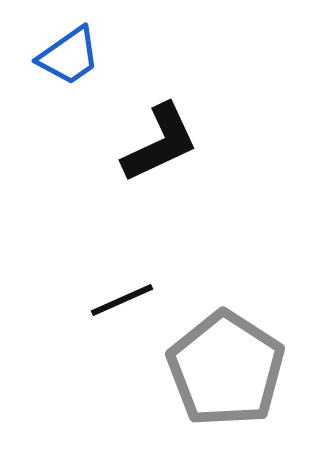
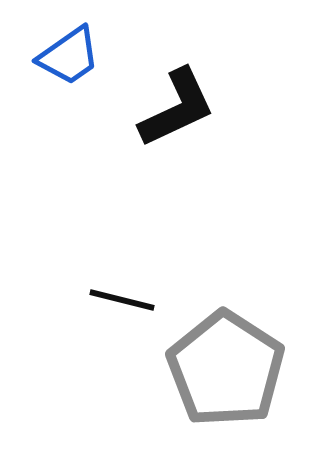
black L-shape: moved 17 px right, 35 px up
black line: rotated 38 degrees clockwise
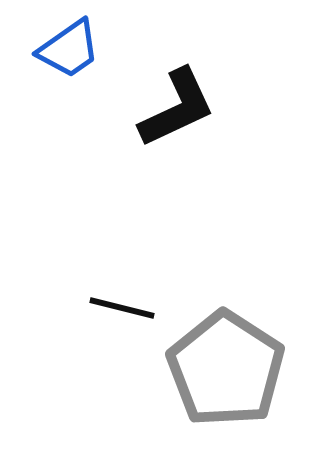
blue trapezoid: moved 7 px up
black line: moved 8 px down
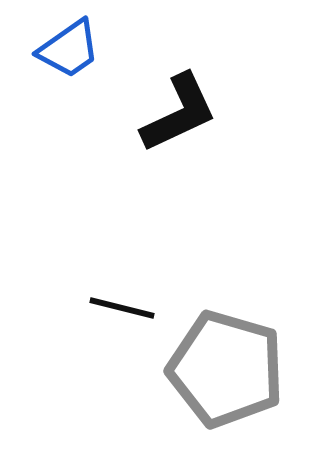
black L-shape: moved 2 px right, 5 px down
gray pentagon: rotated 17 degrees counterclockwise
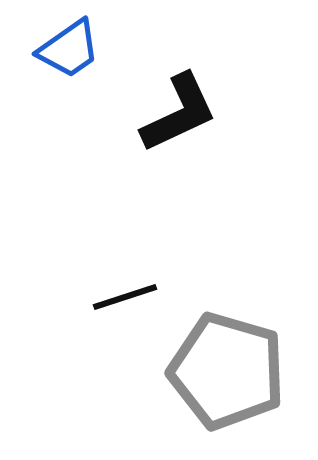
black line: moved 3 px right, 11 px up; rotated 32 degrees counterclockwise
gray pentagon: moved 1 px right, 2 px down
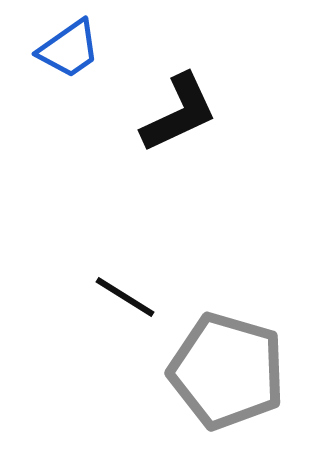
black line: rotated 50 degrees clockwise
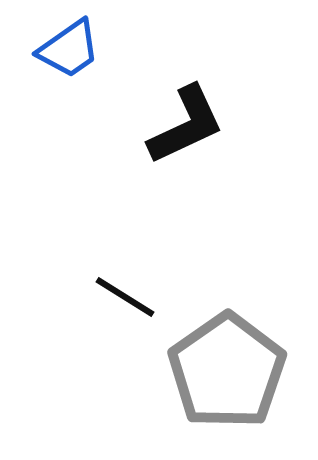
black L-shape: moved 7 px right, 12 px down
gray pentagon: rotated 21 degrees clockwise
